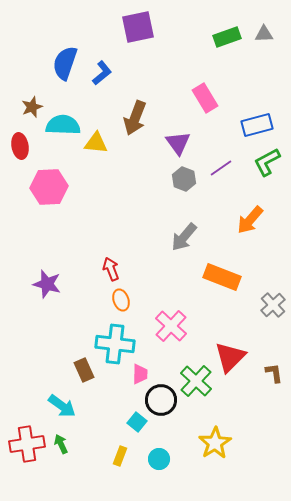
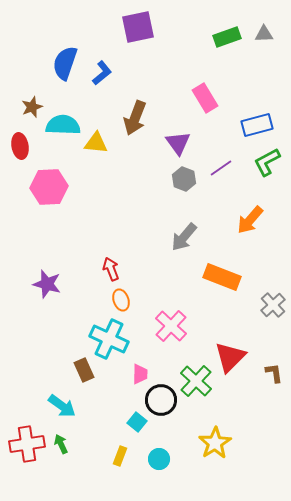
cyan cross: moved 6 px left, 5 px up; rotated 18 degrees clockwise
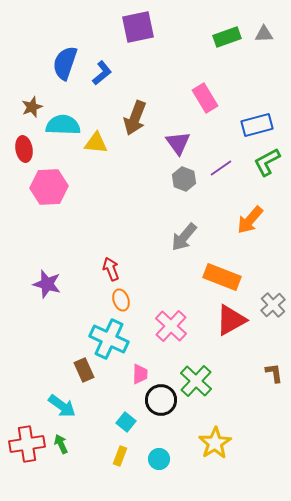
red ellipse: moved 4 px right, 3 px down
red triangle: moved 1 px right, 37 px up; rotated 16 degrees clockwise
cyan square: moved 11 px left
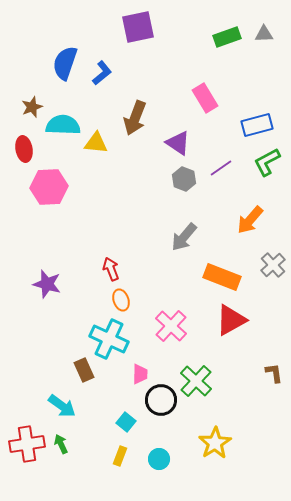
purple triangle: rotated 20 degrees counterclockwise
gray cross: moved 40 px up
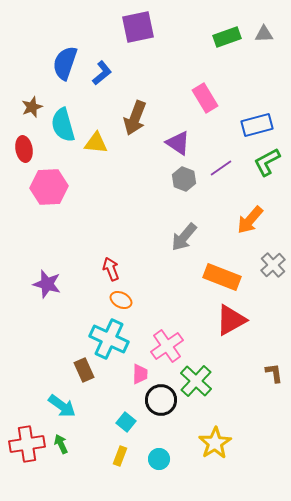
cyan semicircle: rotated 108 degrees counterclockwise
orange ellipse: rotated 45 degrees counterclockwise
pink cross: moved 4 px left, 20 px down; rotated 12 degrees clockwise
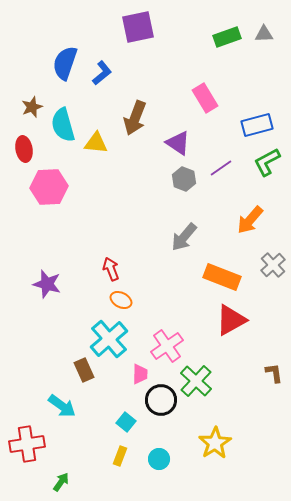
cyan cross: rotated 24 degrees clockwise
green arrow: moved 38 px down; rotated 60 degrees clockwise
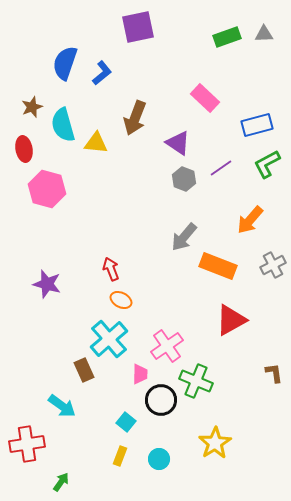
pink rectangle: rotated 16 degrees counterclockwise
green L-shape: moved 2 px down
pink hexagon: moved 2 px left, 2 px down; rotated 18 degrees clockwise
gray cross: rotated 15 degrees clockwise
orange rectangle: moved 4 px left, 11 px up
green cross: rotated 20 degrees counterclockwise
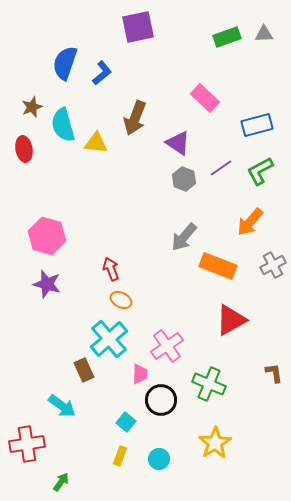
green L-shape: moved 7 px left, 7 px down
pink hexagon: moved 47 px down
orange arrow: moved 2 px down
green cross: moved 13 px right, 3 px down
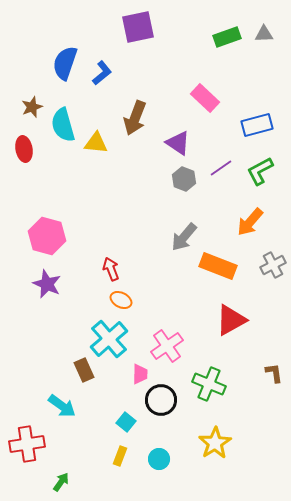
purple star: rotated 8 degrees clockwise
